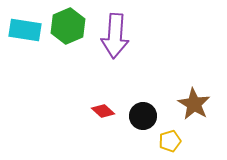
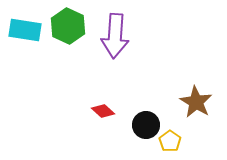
green hexagon: rotated 12 degrees counterclockwise
brown star: moved 2 px right, 2 px up
black circle: moved 3 px right, 9 px down
yellow pentagon: rotated 20 degrees counterclockwise
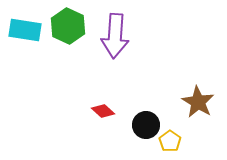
brown star: moved 2 px right
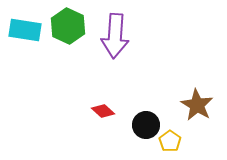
brown star: moved 1 px left, 3 px down
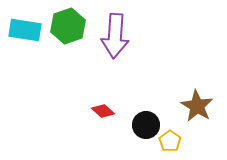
green hexagon: rotated 16 degrees clockwise
brown star: moved 1 px down
